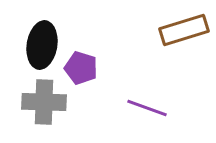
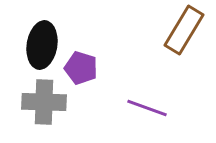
brown rectangle: rotated 42 degrees counterclockwise
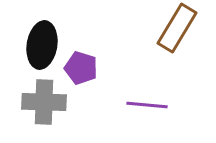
brown rectangle: moved 7 px left, 2 px up
purple line: moved 3 px up; rotated 15 degrees counterclockwise
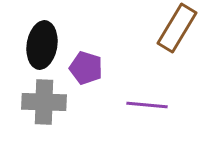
purple pentagon: moved 5 px right
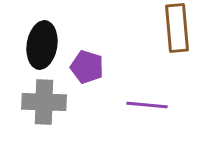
brown rectangle: rotated 36 degrees counterclockwise
purple pentagon: moved 1 px right, 1 px up
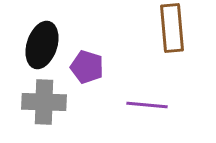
brown rectangle: moved 5 px left
black ellipse: rotated 9 degrees clockwise
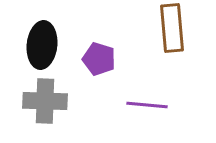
black ellipse: rotated 12 degrees counterclockwise
purple pentagon: moved 12 px right, 8 px up
gray cross: moved 1 px right, 1 px up
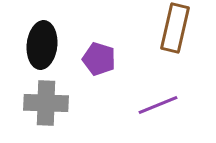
brown rectangle: moved 3 px right; rotated 18 degrees clockwise
gray cross: moved 1 px right, 2 px down
purple line: moved 11 px right; rotated 27 degrees counterclockwise
